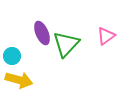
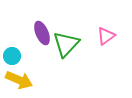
yellow arrow: rotated 8 degrees clockwise
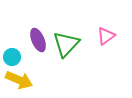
purple ellipse: moved 4 px left, 7 px down
cyan circle: moved 1 px down
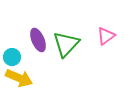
yellow arrow: moved 2 px up
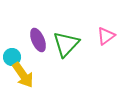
yellow arrow: moved 4 px right, 3 px up; rotated 32 degrees clockwise
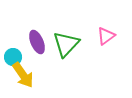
purple ellipse: moved 1 px left, 2 px down
cyan circle: moved 1 px right
